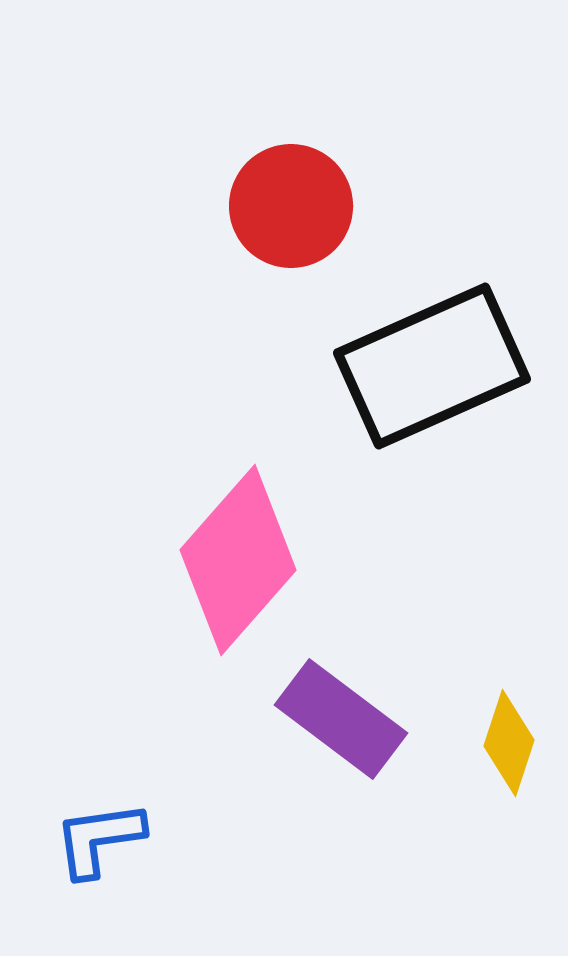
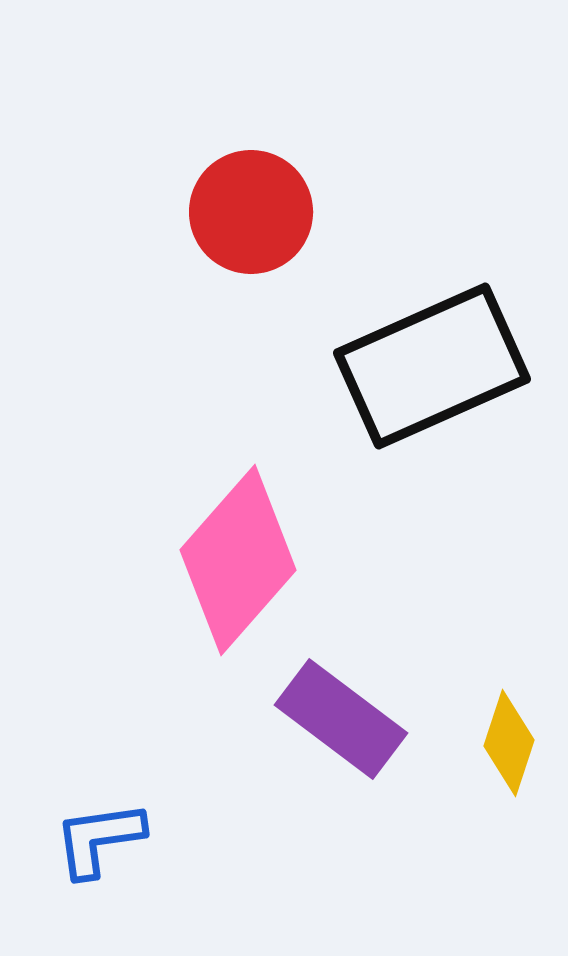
red circle: moved 40 px left, 6 px down
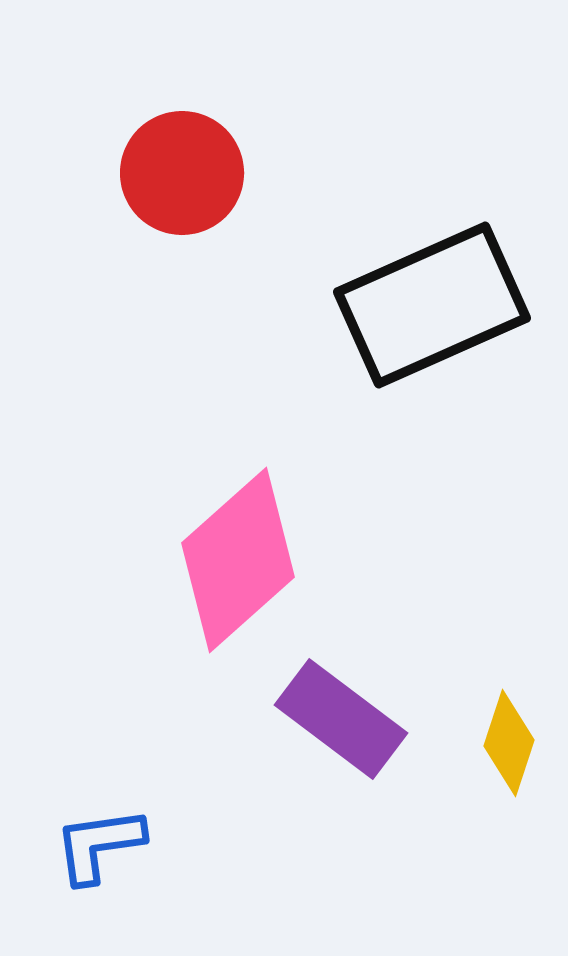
red circle: moved 69 px left, 39 px up
black rectangle: moved 61 px up
pink diamond: rotated 7 degrees clockwise
blue L-shape: moved 6 px down
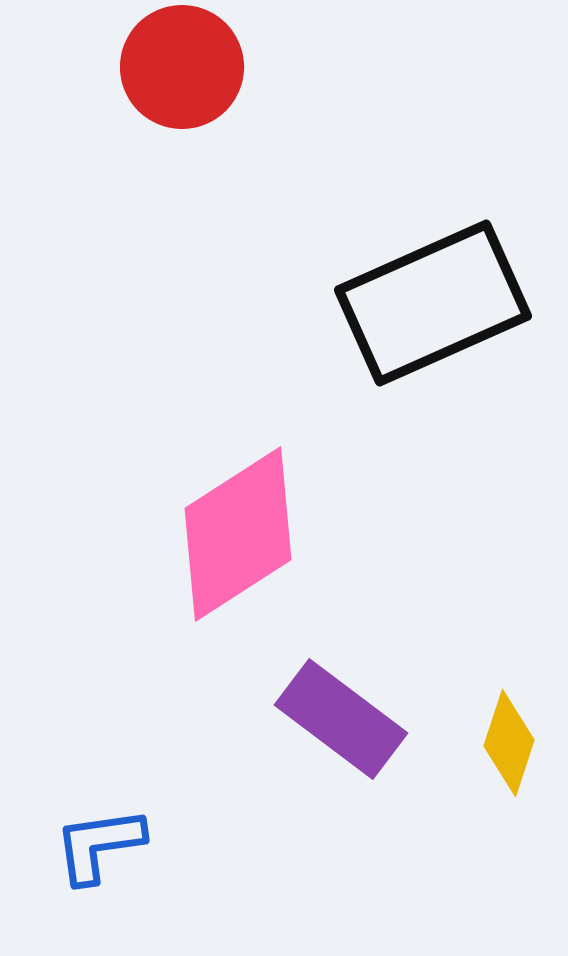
red circle: moved 106 px up
black rectangle: moved 1 px right, 2 px up
pink diamond: moved 26 px up; rotated 9 degrees clockwise
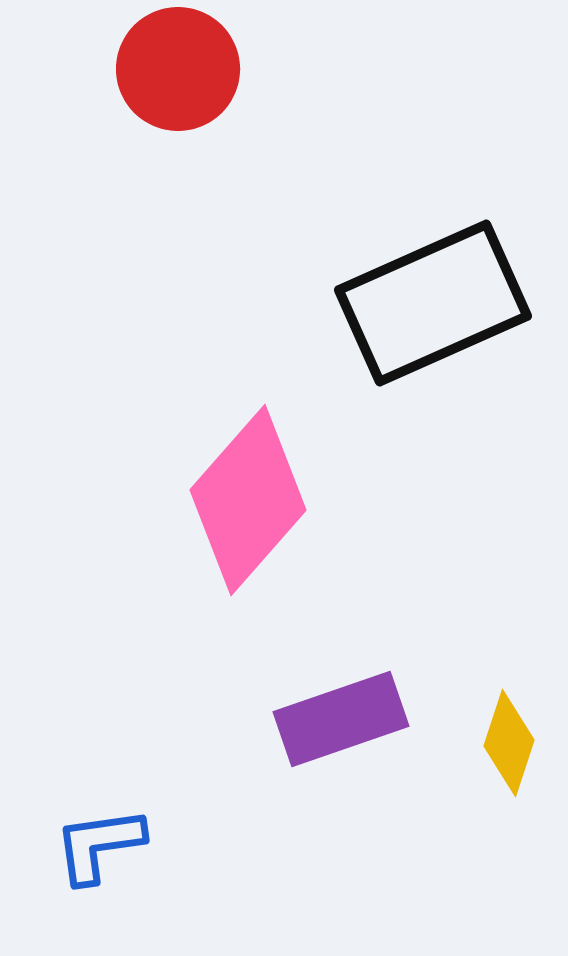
red circle: moved 4 px left, 2 px down
pink diamond: moved 10 px right, 34 px up; rotated 16 degrees counterclockwise
purple rectangle: rotated 56 degrees counterclockwise
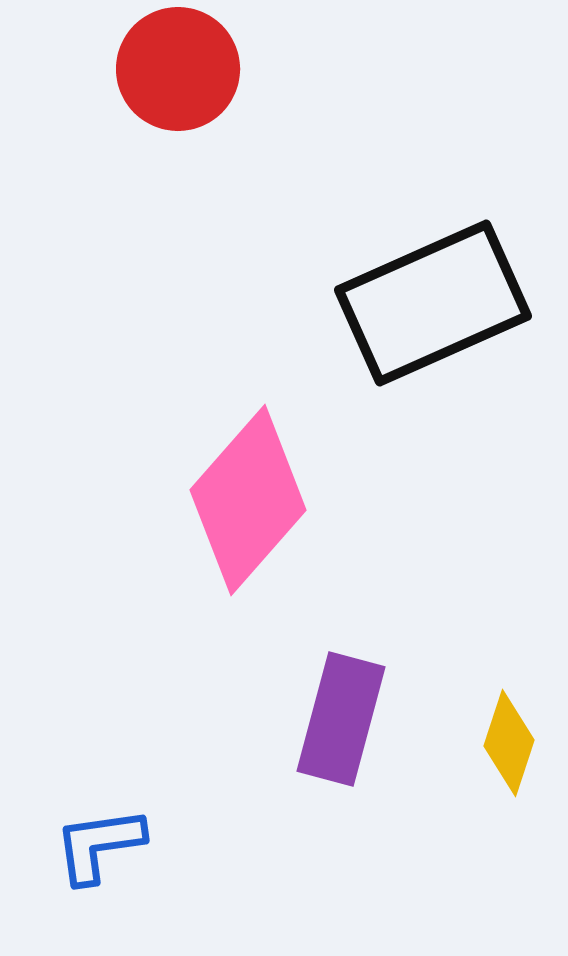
purple rectangle: rotated 56 degrees counterclockwise
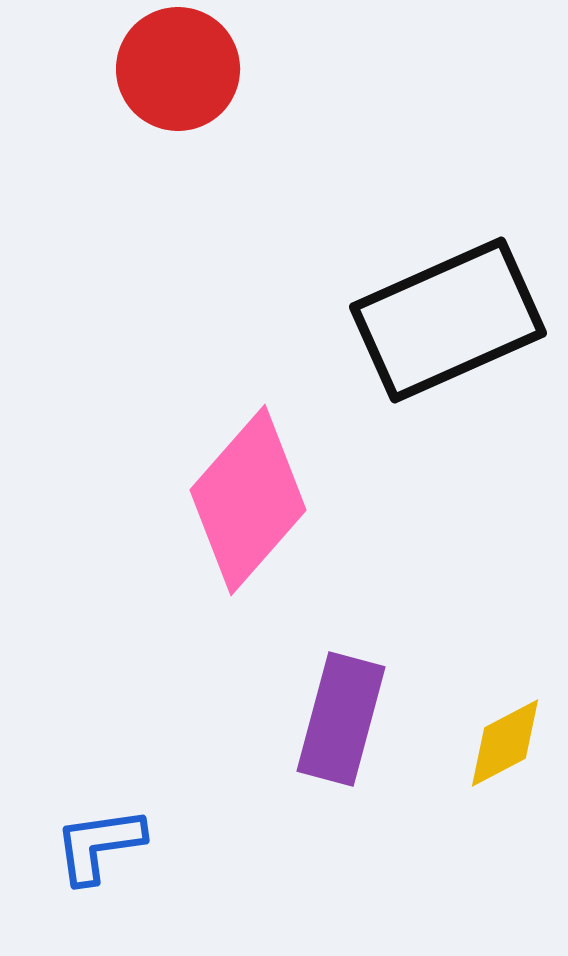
black rectangle: moved 15 px right, 17 px down
yellow diamond: moved 4 px left; rotated 44 degrees clockwise
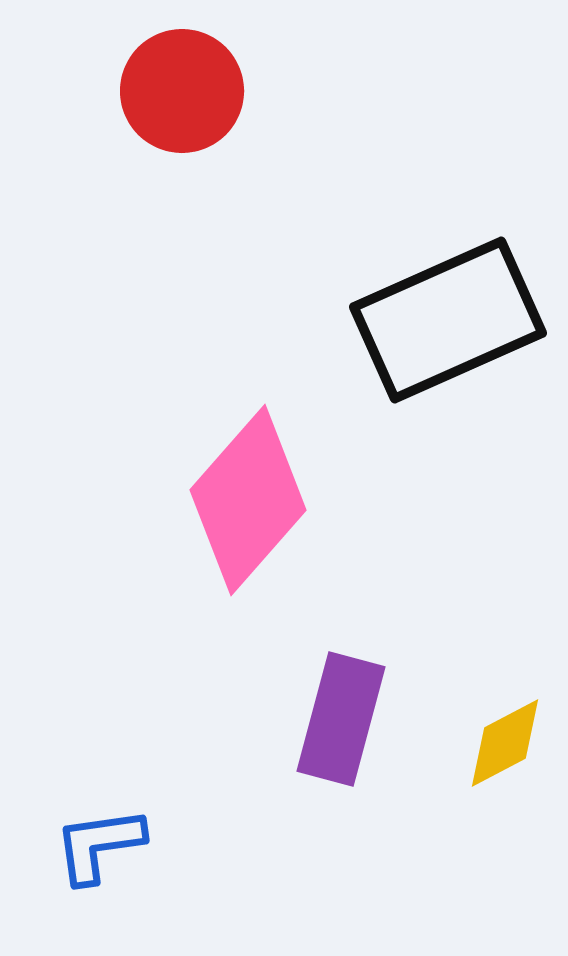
red circle: moved 4 px right, 22 px down
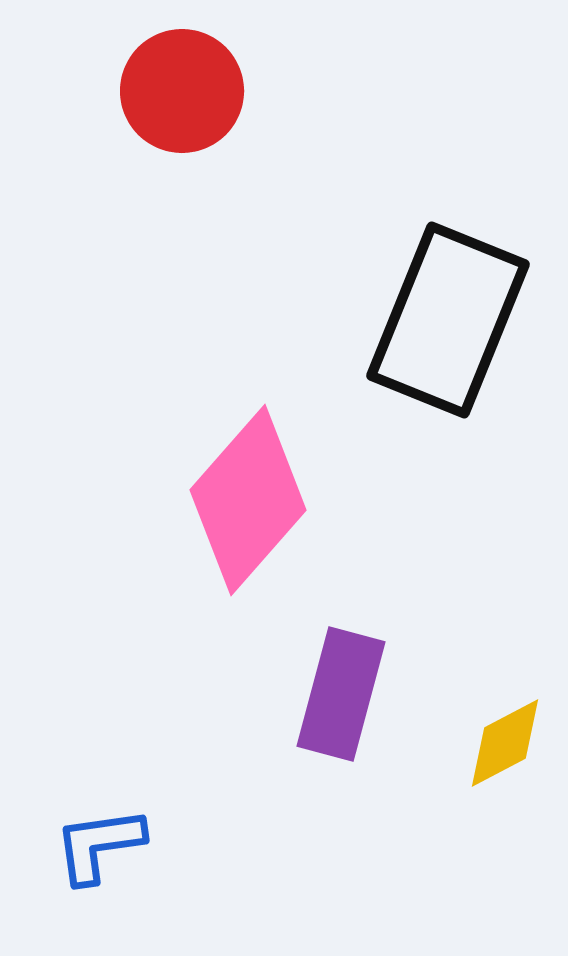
black rectangle: rotated 44 degrees counterclockwise
purple rectangle: moved 25 px up
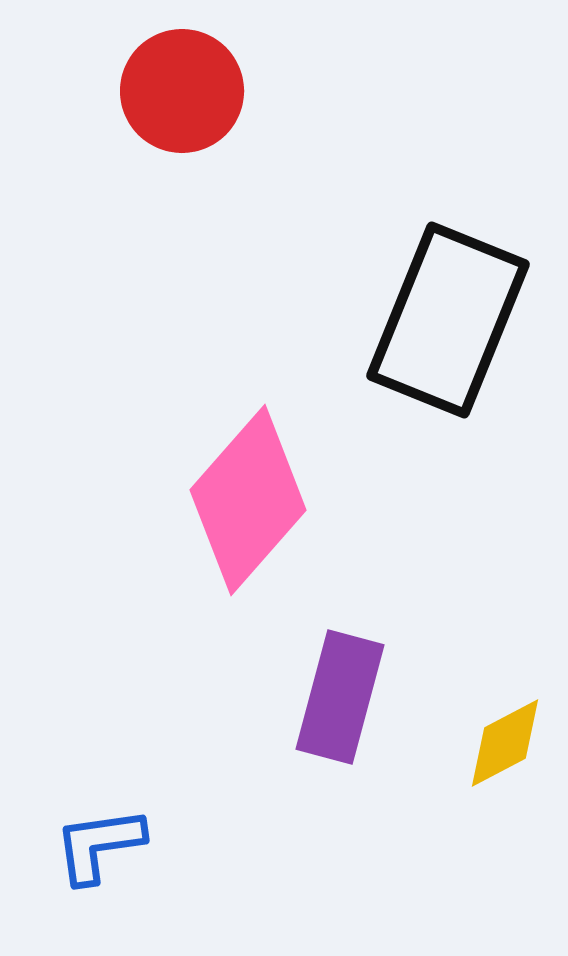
purple rectangle: moved 1 px left, 3 px down
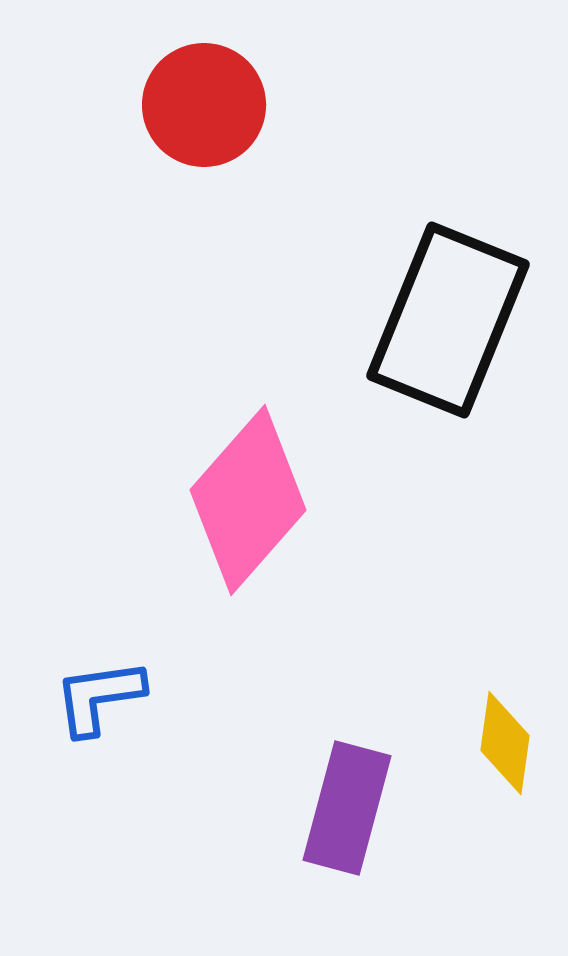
red circle: moved 22 px right, 14 px down
purple rectangle: moved 7 px right, 111 px down
yellow diamond: rotated 54 degrees counterclockwise
blue L-shape: moved 148 px up
